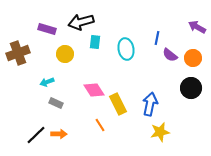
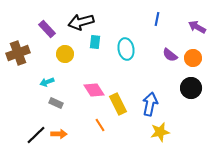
purple rectangle: rotated 30 degrees clockwise
blue line: moved 19 px up
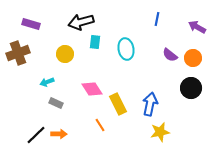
purple rectangle: moved 16 px left, 5 px up; rotated 30 degrees counterclockwise
pink diamond: moved 2 px left, 1 px up
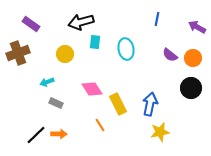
purple rectangle: rotated 18 degrees clockwise
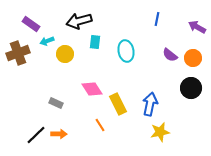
black arrow: moved 2 px left, 1 px up
cyan ellipse: moved 2 px down
cyan arrow: moved 41 px up
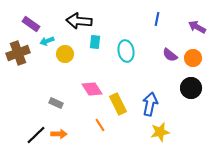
black arrow: rotated 20 degrees clockwise
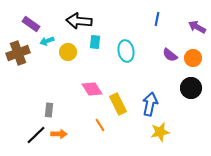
yellow circle: moved 3 px right, 2 px up
gray rectangle: moved 7 px left, 7 px down; rotated 72 degrees clockwise
